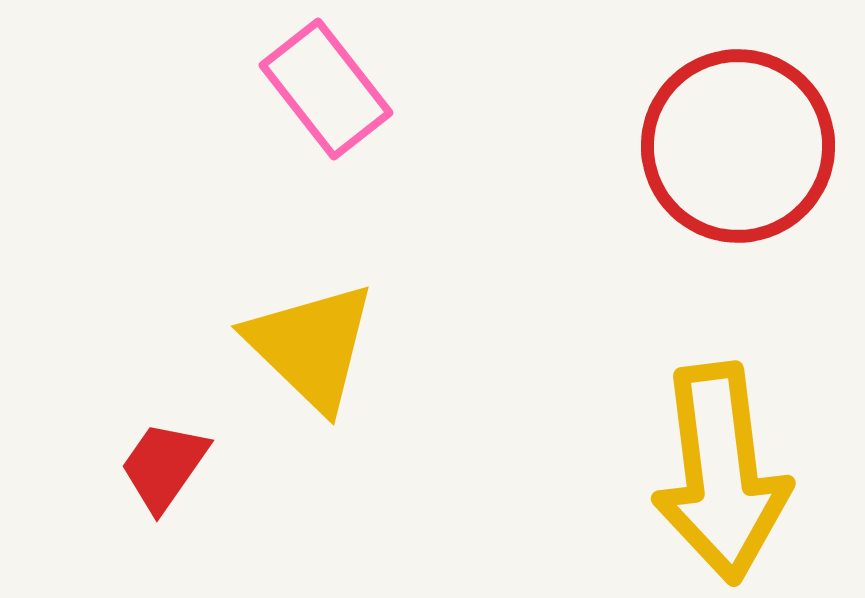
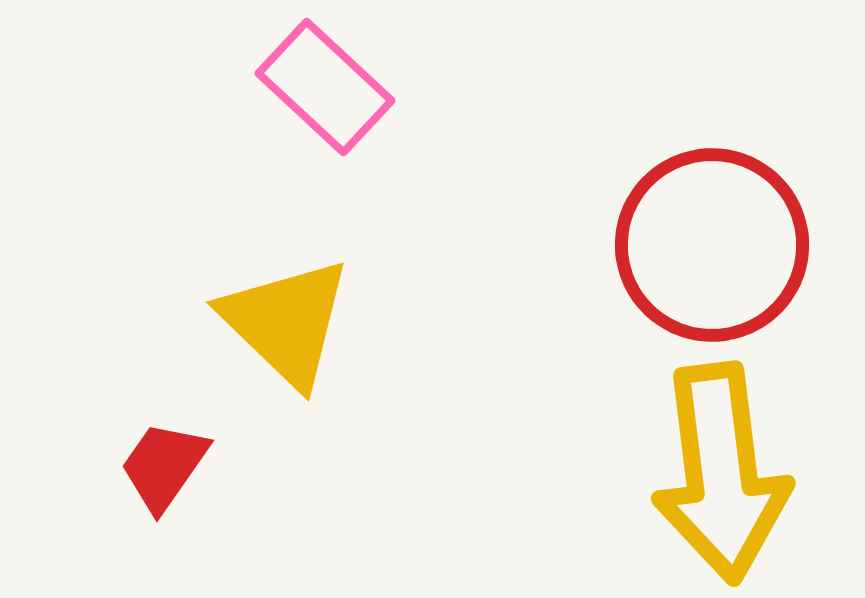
pink rectangle: moved 1 px left, 2 px up; rotated 9 degrees counterclockwise
red circle: moved 26 px left, 99 px down
yellow triangle: moved 25 px left, 24 px up
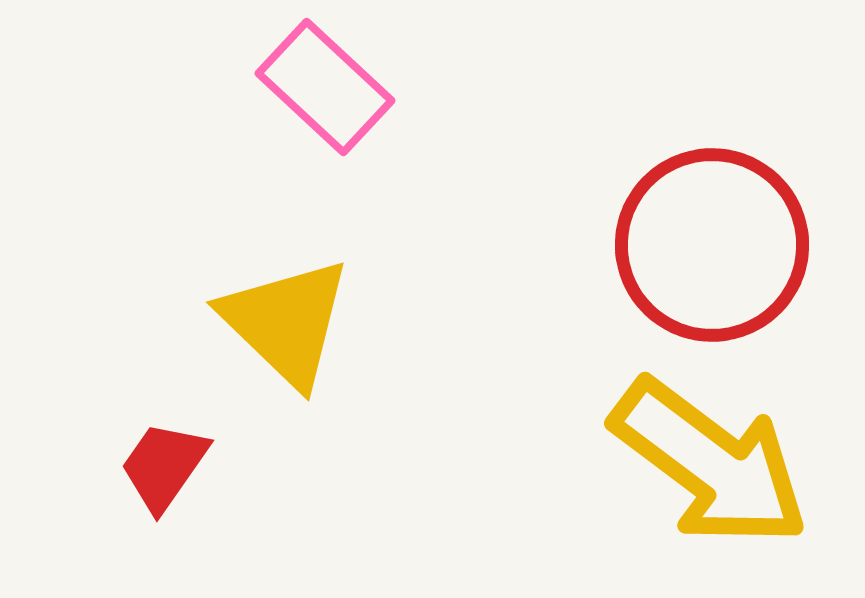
yellow arrow: moved 11 px left, 10 px up; rotated 46 degrees counterclockwise
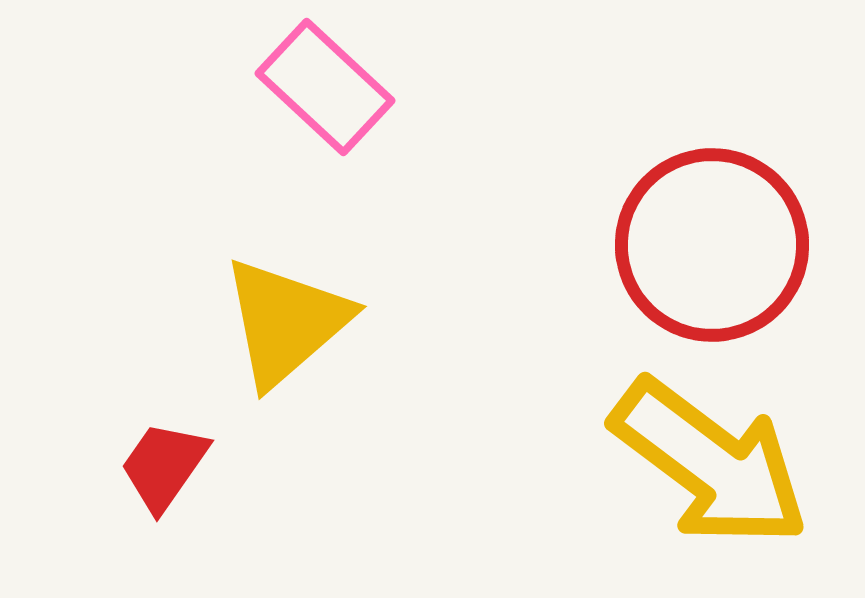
yellow triangle: rotated 35 degrees clockwise
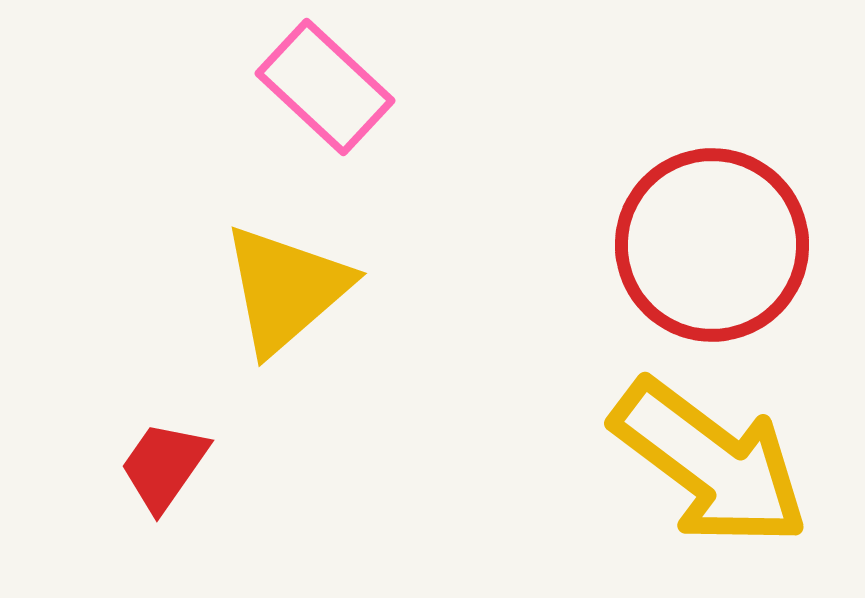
yellow triangle: moved 33 px up
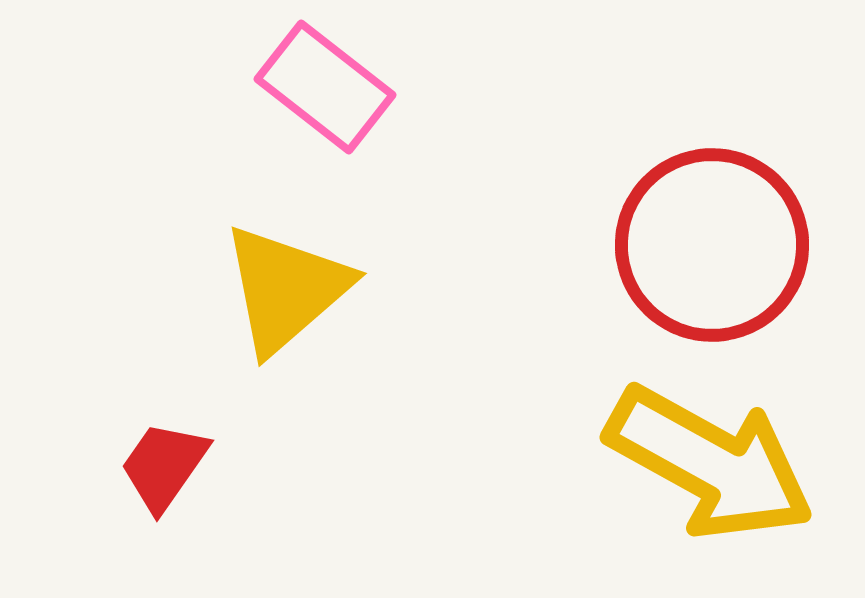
pink rectangle: rotated 5 degrees counterclockwise
yellow arrow: rotated 8 degrees counterclockwise
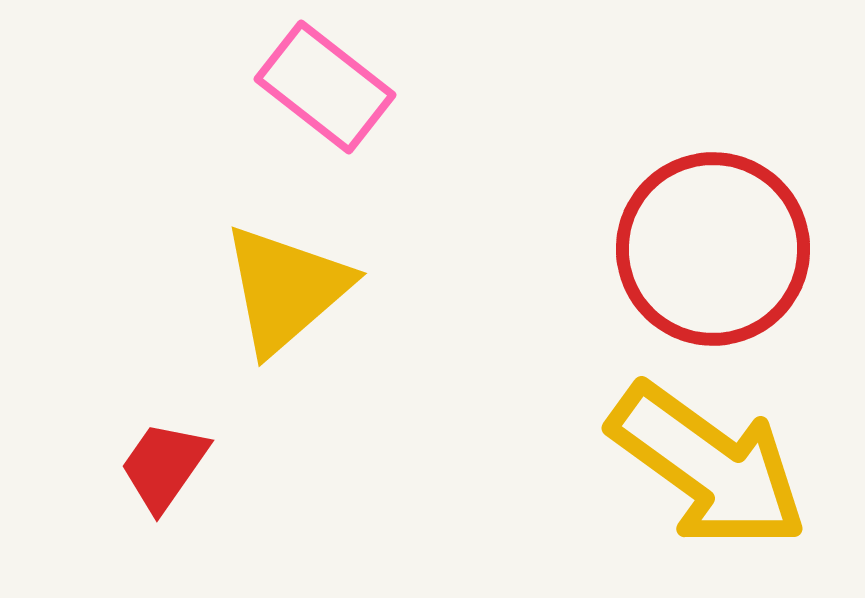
red circle: moved 1 px right, 4 px down
yellow arrow: moved 2 px left, 3 px down; rotated 7 degrees clockwise
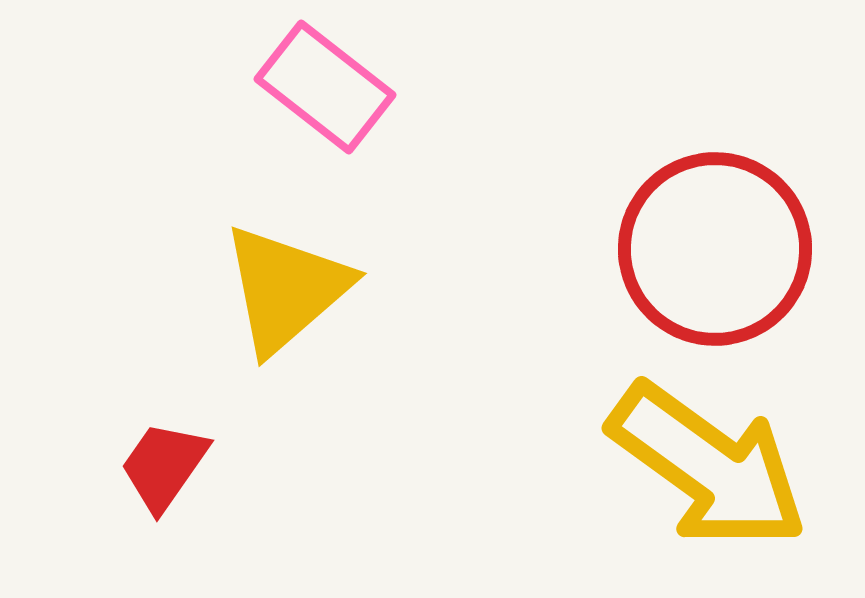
red circle: moved 2 px right
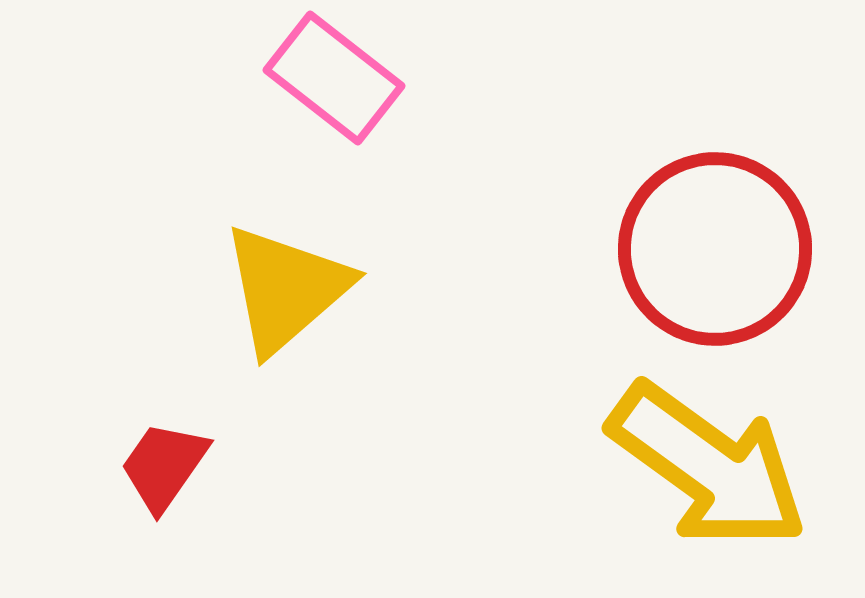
pink rectangle: moved 9 px right, 9 px up
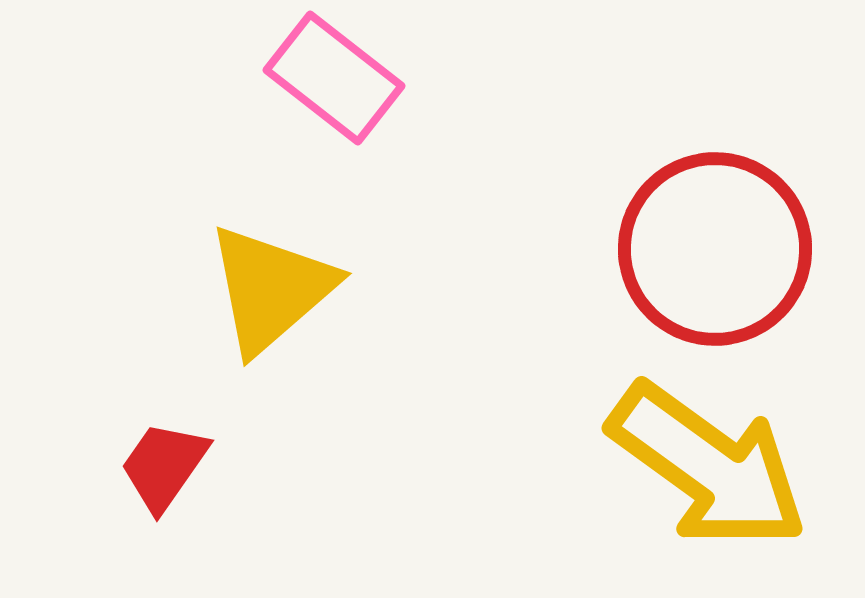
yellow triangle: moved 15 px left
